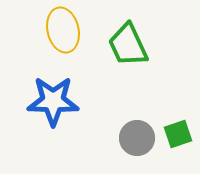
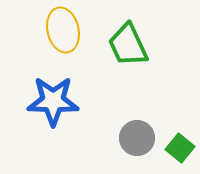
green square: moved 2 px right, 14 px down; rotated 32 degrees counterclockwise
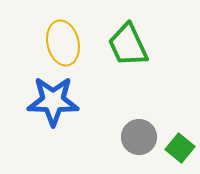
yellow ellipse: moved 13 px down
gray circle: moved 2 px right, 1 px up
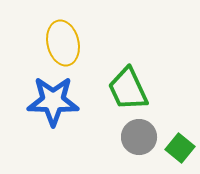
green trapezoid: moved 44 px down
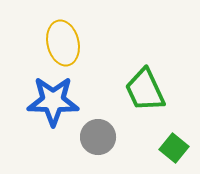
green trapezoid: moved 17 px right, 1 px down
gray circle: moved 41 px left
green square: moved 6 px left
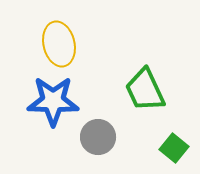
yellow ellipse: moved 4 px left, 1 px down
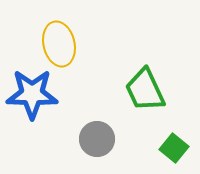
blue star: moved 21 px left, 7 px up
gray circle: moved 1 px left, 2 px down
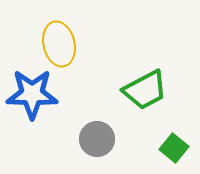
green trapezoid: rotated 93 degrees counterclockwise
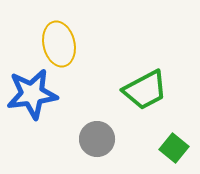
blue star: rotated 9 degrees counterclockwise
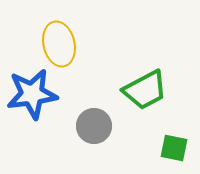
gray circle: moved 3 px left, 13 px up
green square: rotated 28 degrees counterclockwise
